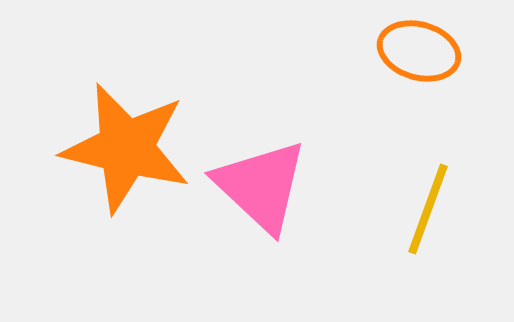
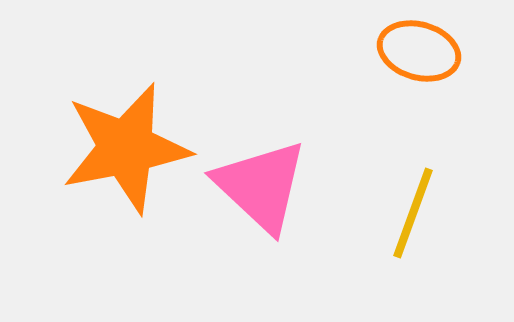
orange star: rotated 25 degrees counterclockwise
yellow line: moved 15 px left, 4 px down
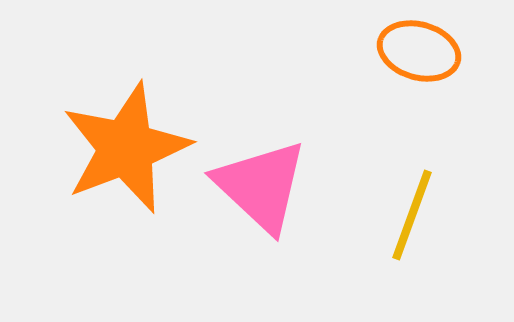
orange star: rotated 10 degrees counterclockwise
yellow line: moved 1 px left, 2 px down
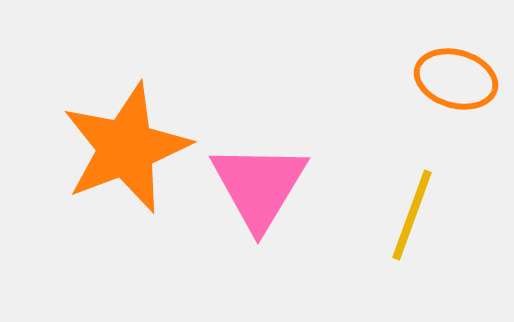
orange ellipse: moved 37 px right, 28 px down
pink triangle: moved 2 px left; rotated 18 degrees clockwise
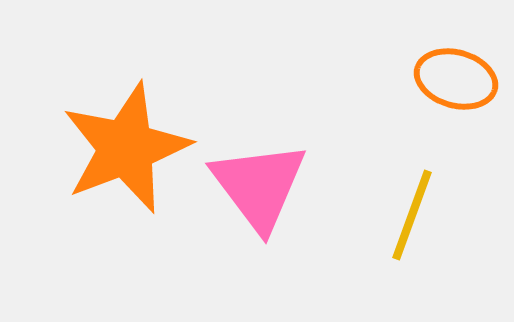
pink triangle: rotated 8 degrees counterclockwise
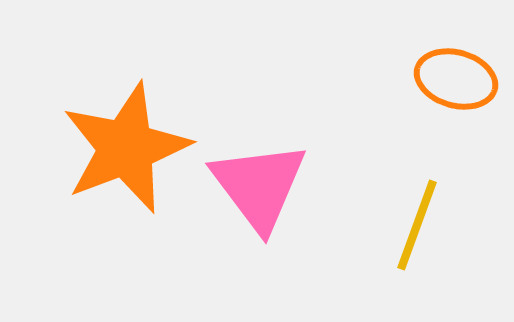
yellow line: moved 5 px right, 10 px down
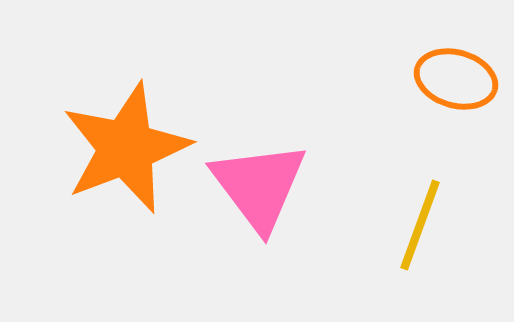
yellow line: moved 3 px right
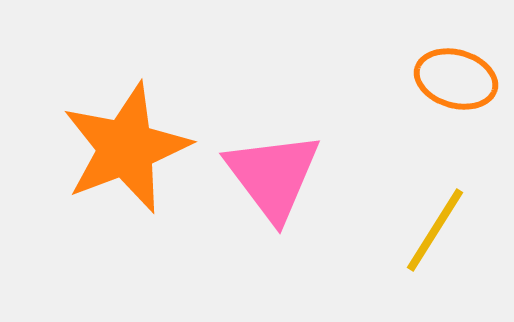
pink triangle: moved 14 px right, 10 px up
yellow line: moved 15 px right, 5 px down; rotated 12 degrees clockwise
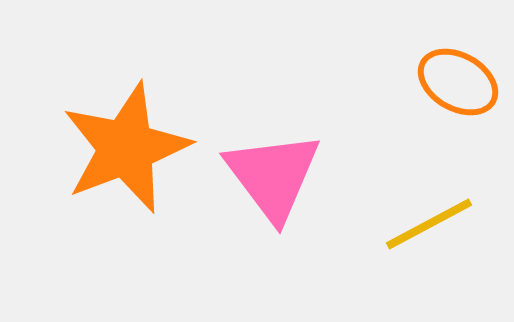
orange ellipse: moved 2 px right, 3 px down; rotated 14 degrees clockwise
yellow line: moved 6 px left, 6 px up; rotated 30 degrees clockwise
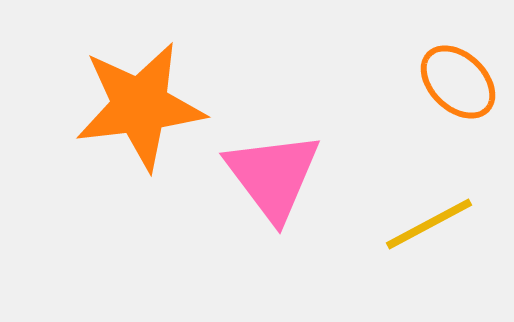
orange ellipse: rotated 14 degrees clockwise
orange star: moved 14 px right, 42 px up; rotated 14 degrees clockwise
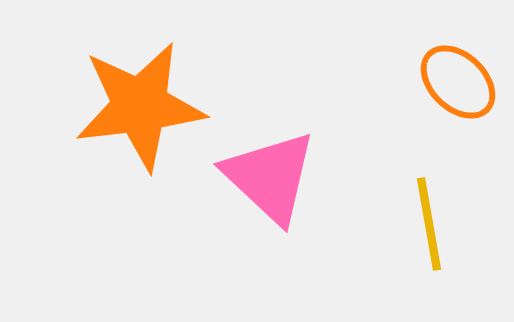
pink triangle: moved 3 px left, 1 px down; rotated 10 degrees counterclockwise
yellow line: rotated 72 degrees counterclockwise
